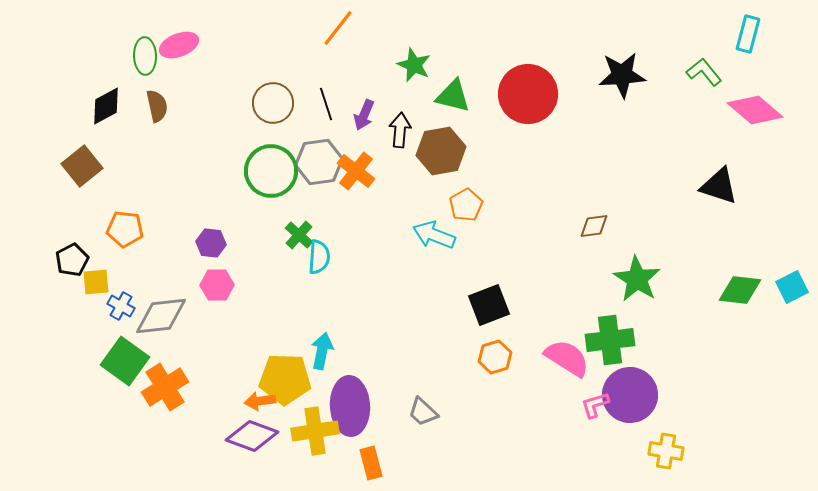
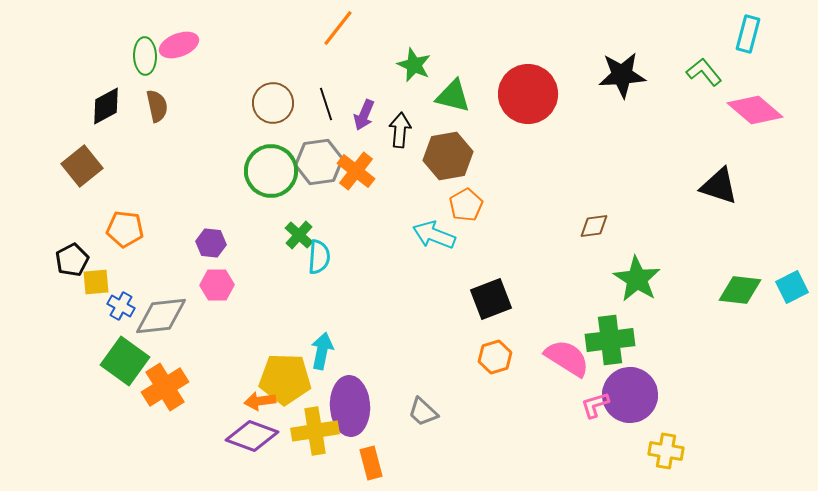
brown hexagon at (441, 151): moved 7 px right, 5 px down
black square at (489, 305): moved 2 px right, 6 px up
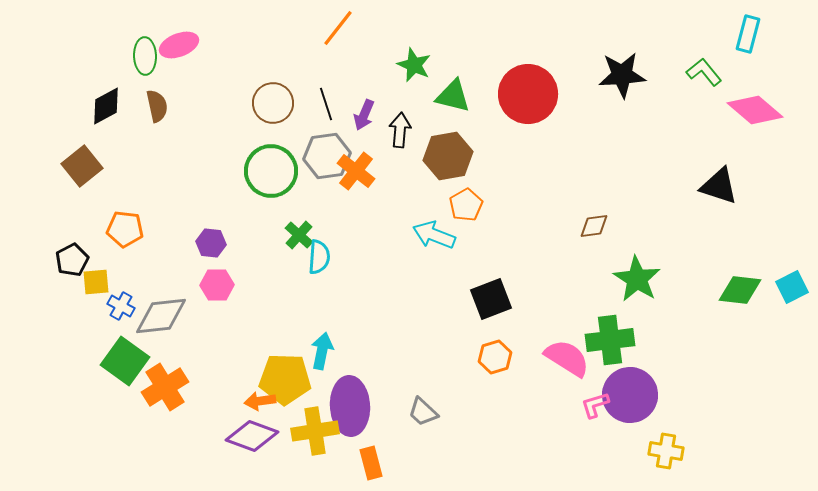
gray hexagon at (319, 162): moved 8 px right, 6 px up
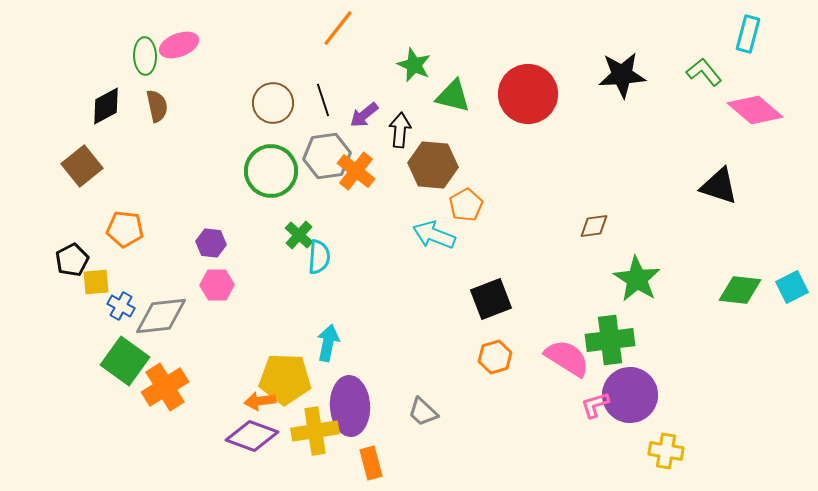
black line at (326, 104): moved 3 px left, 4 px up
purple arrow at (364, 115): rotated 28 degrees clockwise
brown hexagon at (448, 156): moved 15 px left, 9 px down; rotated 15 degrees clockwise
cyan arrow at (322, 351): moved 6 px right, 8 px up
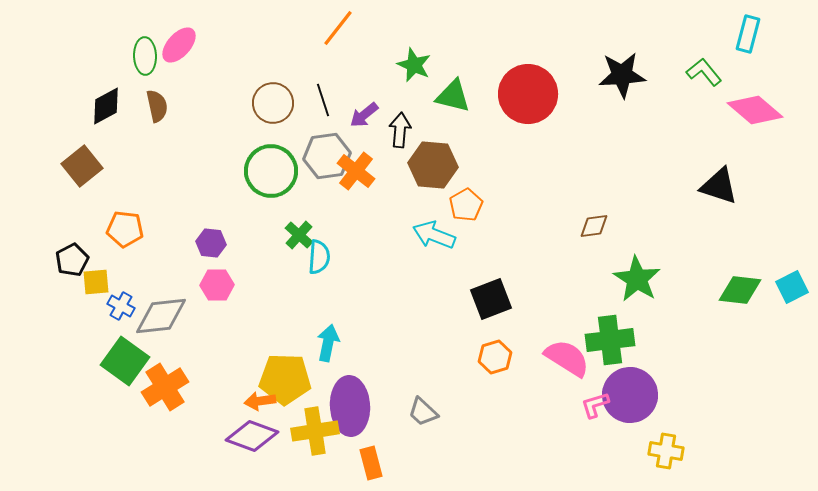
pink ellipse at (179, 45): rotated 27 degrees counterclockwise
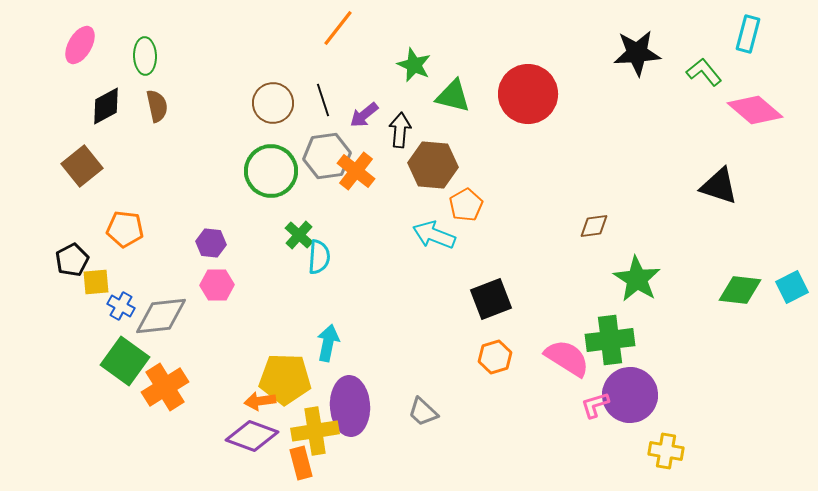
pink ellipse at (179, 45): moved 99 px left; rotated 12 degrees counterclockwise
black star at (622, 75): moved 15 px right, 22 px up
orange rectangle at (371, 463): moved 70 px left
